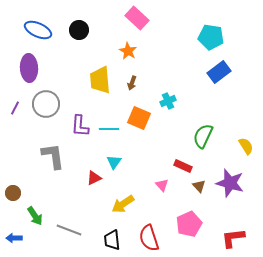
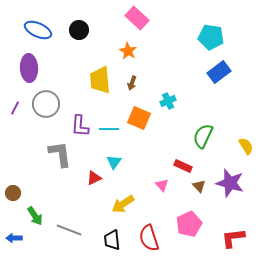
gray L-shape: moved 7 px right, 2 px up
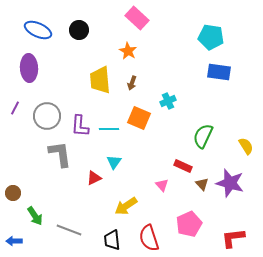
blue rectangle: rotated 45 degrees clockwise
gray circle: moved 1 px right, 12 px down
brown triangle: moved 3 px right, 2 px up
yellow arrow: moved 3 px right, 2 px down
blue arrow: moved 3 px down
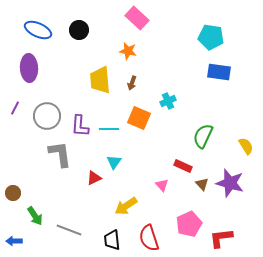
orange star: rotated 18 degrees counterclockwise
red L-shape: moved 12 px left
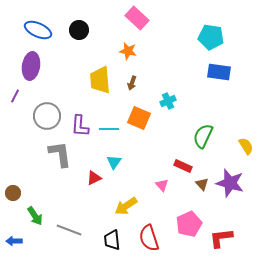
purple ellipse: moved 2 px right, 2 px up; rotated 12 degrees clockwise
purple line: moved 12 px up
